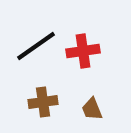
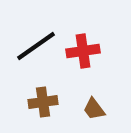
brown trapezoid: moved 2 px right; rotated 15 degrees counterclockwise
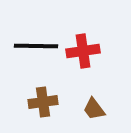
black line: rotated 36 degrees clockwise
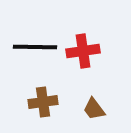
black line: moved 1 px left, 1 px down
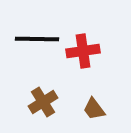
black line: moved 2 px right, 8 px up
brown cross: rotated 24 degrees counterclockwise
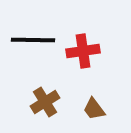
black line: moved 4 px left, 1 px down
brown cross: moved 2 px right
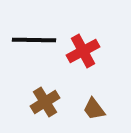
black line: moved 1 px right
red cross: rotated 20 degrees counterclockwise
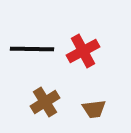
black line: moved 2 px left, 9 px down
brown trapezoid: rotated 60 degrees counterclockwise
